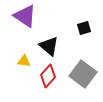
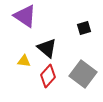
black triangle: moved 2 px left, 2 px down
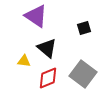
purple triangle: moved 11 px right
red diamond: moved 2 px down; rotated 25 degrees clockwise
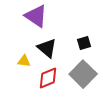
black square: moved 15 px down
gray square: rotated 8 degrees clockwise
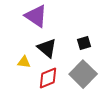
yellow triangle: moved 1 px down
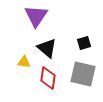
purple triangle: rotated 30 degrees clockwise
gray square: rotated 32 degrees counterclockwise
red diamond: rotated 60 degrees counterclockwise
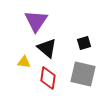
purple triangle: moved 5 px down
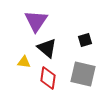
black square: moved 1 px right, 3 px up
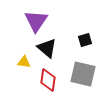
red diamond: moved 2 px down
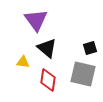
purple triangle: moved 1 px up; rotated 10 degrees counterclockwise
black square: moved 5 px right, 8 px down
yellow triangle: moved 1 px left
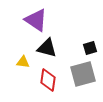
purple triangle: rotated 20 degrees counterclockwise
black triangle: rotated 25 degrees counterclockwise
gray square: rotated 28 degrees counterclockwise
